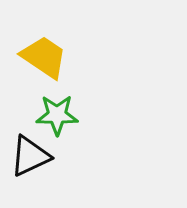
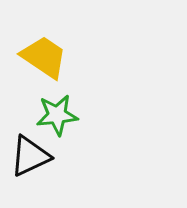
green star: rotated 6 degrees counterclockwise
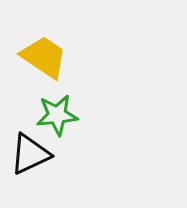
black triangle: moved 2 px up
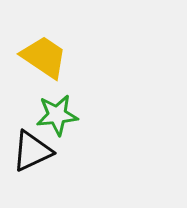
black triangle: moved 2 px right, 3 px up
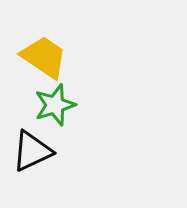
green star: moved 2 px left, 10 px up; rotated 12 degrees counterclockwise
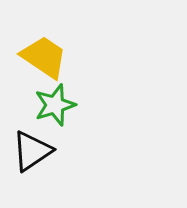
black triangle: rotated 9 degrees counterclockwise
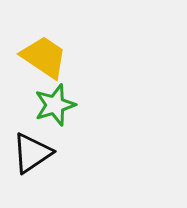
black triangle: moved 2 px down
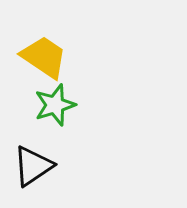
black triangle: moved 1 px right, 13 px down
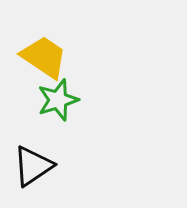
green star: moved 3 px right, 5 px up
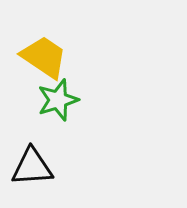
black triangle: moved 1 px left, 1 px down; rotated 30 degrees clockwise
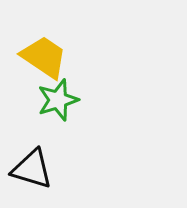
black triangle: moved 2 px down; rotated 21 degrees clockwise
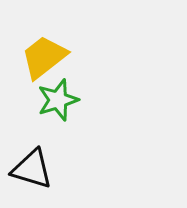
yellow trapezoid: rotated 72 degrees counterclockwise
